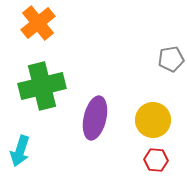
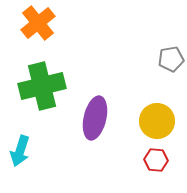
yellow circle: moved 4 px right, 1 px down
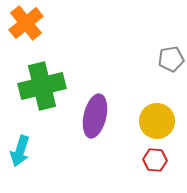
orange cross: moved 12 px left
purple ellipse: moved 2 px up
red hexagon: moved 1 px left
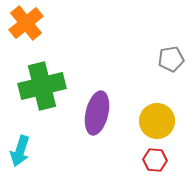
purple ellipse: moved 2 px right, 3 px up
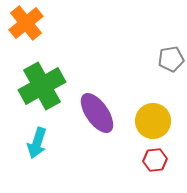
green cross: rotated 15 degrees counterclockwise
purple ellipse: rotated 48 degrees counterclockwise
yellow circle: moved 4 px left
cyan arrow: moved 17 px right, 8 px up
red hexagon: rotated 10 degrees counterclockwise
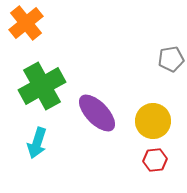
purple ellipse: rotated 9 degrees counterclockwise
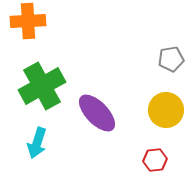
orange cross: moved 2 px right, 2 px up; rotated 36 degrees clockwise
yellow circle: moved 13 px right, 11 px up
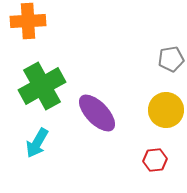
cyan arrow: rotated 12 degrees clockwise
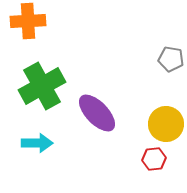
gray pentagon: rotated 20 degrees clockwise
yellow circle: moved 14 px down
cyan arrow: rotated 120 degrees counterclockwise
red hexagon: moved 1 px left, 1 px up
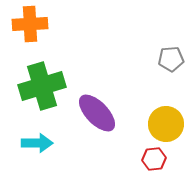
orange cross: moved 2 px right, 3 px down
gray pentagon: rotated 15 degrees counterclockwise
green cross: rotated 12 degrees clockwise
